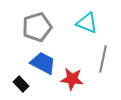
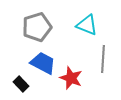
cyan triangle: moved 2 px down
gray line: rotated 8 degrees counterclockwise
red star: moved 1 px left, 1 px up; rotated 15 degrees clockwise
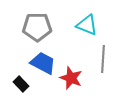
gray pentagon: rotated 16 degrees clockwise
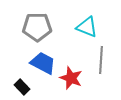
cyan triangle: moved 2 px down
gray line: moved 2 px left, 1 px down
black rectangle: moved 1 px right, 3 px down
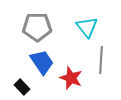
cyan triangle: rotated 30 degrees clockwise
blue trapezoid: moved 1 px left, 1 px up; rotated 28 degrees clockwise
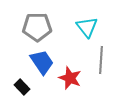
red star: moved 1 px left
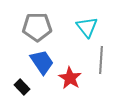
red star: rotated 10 degrees clockwise
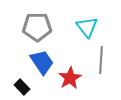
red star: rotated 10 degrees clockwise
